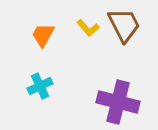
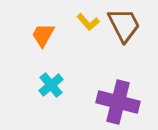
yellow L-shape: moved 6 px up
cyan cross: moved 11 px right, 1 px up; rotated 15 degrees counterclockwise
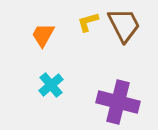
yellow L-shape: rotated 115 degrees clockwise
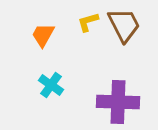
cyan cross: rotated 15 degrees counterclockwise
purple cross: rotated 12 degrees counterclockwise
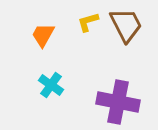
brown trapezoid: moved 2 px right
purple cross: rotated 9 degrees clockwise
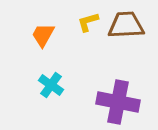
brown trapezoid: rotated 66 degrees counterclockwise
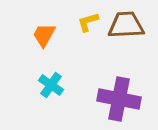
orange trapezoid: moved 1 px right
purple cross: moved 1 px right, 3 px up
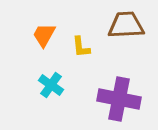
yellow L-shape: moved 7 px left, 25 px down; rotated 80 degrees counterclockwise
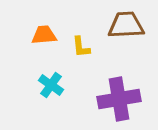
orange trapezoid: rotated 56 degrees clockwise
purple cross: rotated 21 degrees counterclockwise
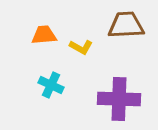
yellow L-shape: rotated 55 degrees counterclockwise
cyan cross: rotated 10 degrees counterclockwise
purple cross: rotated 12 degrees clockwise
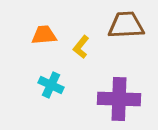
yellow L-shape: rotated 100 degrees clockwise
